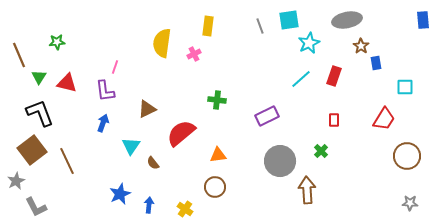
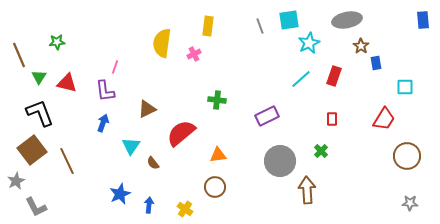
red rectangle at (334, 120): moved 2 px left, 1 px up
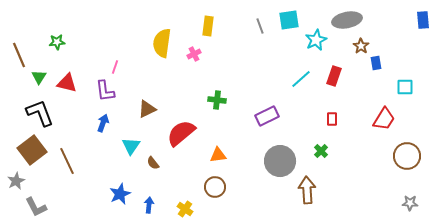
cyan star at (309, 43): moved 7 px right, 3 px up
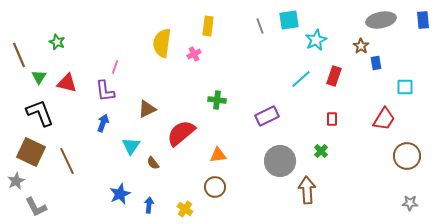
gray ellipse at (347, 20): moved 34 px right
green star at (57, 42): rotated 28 degrees clockwise
brown square at (32, 150): moved 1 px left, 2 px down; rotated 28 degrees counterclockwise
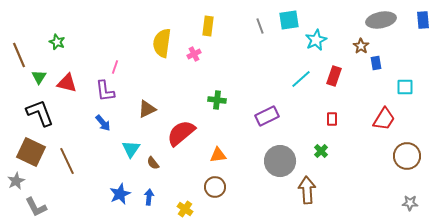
blue arrow at (103, 123): rotated 120 degrees clockwise
cyan triangle at (131, 146): moved 3 px down
blue arrow at (149, 205): moved 8 px up
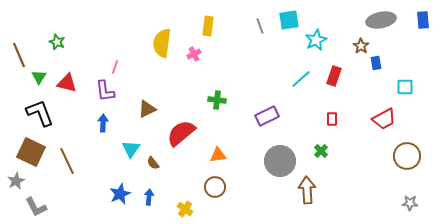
red trapezoid at (384, 119): rotated 30 degrees clockwise
blue arrow at (103, 123): rotated 138 degrees counterclockwise
